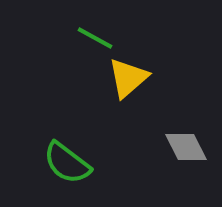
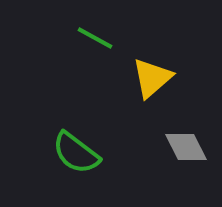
yellow triangle: moved 24 px right
green semicircle: moved 9 px right, 10 px up
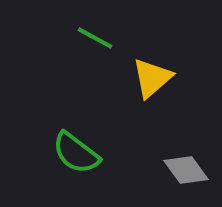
gray diamond: moved 23 px down; rotated 9 degrees counterclockwise
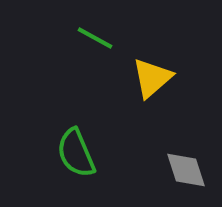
green semicircle: rotated 30 degrees clockwise
gray diamond: rotated 18 degrees clockwise
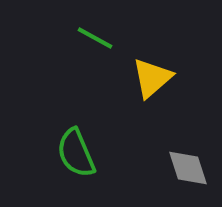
gray diamond: moved 2 px right, 2 px up
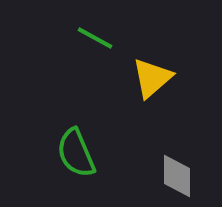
gray diamond: moved 11 px left, 8 px down; rotated 18 degrees clockwise
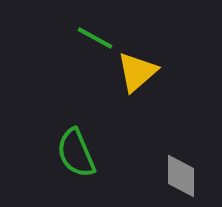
yellow triangle: moved 15 px left, 6 px up
gray diamond: moved 4 px right
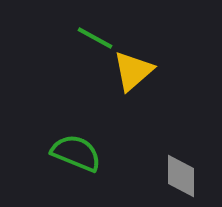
yellow triangle: moved 4 px left, 1 px up
green semicircle: rotated 135 degrees clockwise
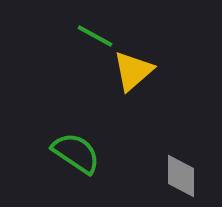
green line: moved 2 px up
green semicircle: rotated 12 degrees clockwise
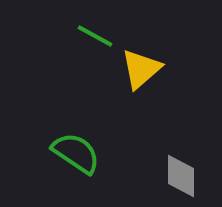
yellow triangle: moved 8 px right, 2 px up
